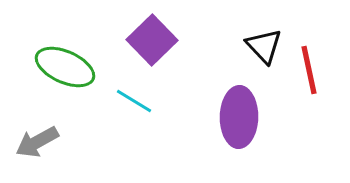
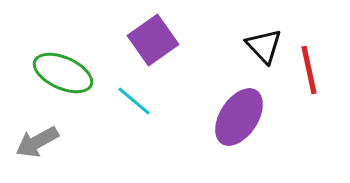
purple square: moved 1 px right; rotated 9 degrees clockwise
green ellipse: moved 2 px left, 6 px down
cyan line: rotated 9 degrees clockwise
purple ellipse: rotated 32 degrees clockwise
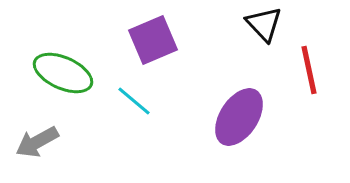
purple square: rotated 12 degrees clockwise
black triangle: moved 22 px up
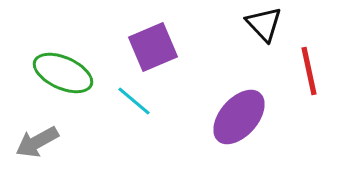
purple square: moved 7 px down
red line: moved 1 px down
purple ellipse: rotated 8 degrees clockwise
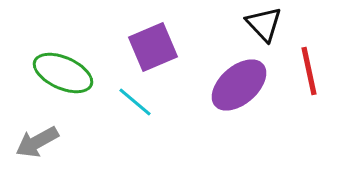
cyan line: moved 1 px right, 1 px down
purple ellipse: moved 32 px up; rotated 8 degrees clockwise
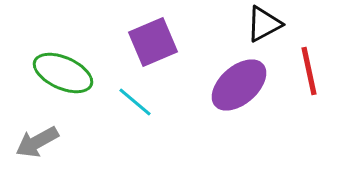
black triangle: rotated 45 degrees clockwise
purple square: moved 5 px up
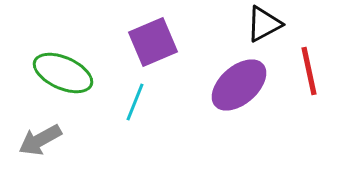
cyan line: rotated 72 degrees clockwise
gray arrow: moved 3 px right, 2 px up
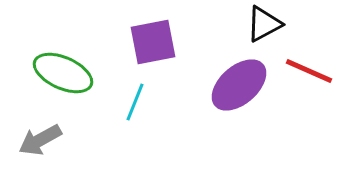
purple square: rotated 12 degrees clockwise
red line: rotated 54 degrees counterclockwise
